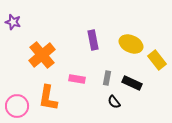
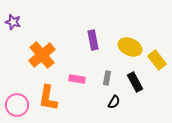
yellow ellipse: moved 1 px left, 3 px down
black rectangle: moved 3 px right, 1 px up; rotated 36 degrees clockwise
black semicircle: rotated 112 degrees counterclockwise
pink circle: moved 1 px up
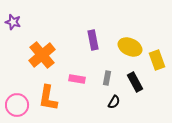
yellow rectangle: rotated 18 degrees clockwise
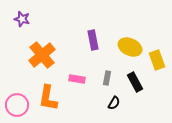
purple star: moved 9 px right, 3 px up
black semicircle: moved 1 px down
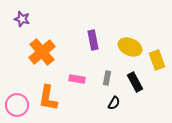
orange cross: moved 3 px up
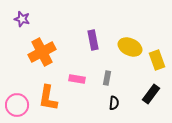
orange cross: rotated 12 degrees clockwise
black rectangle: moved 16 px right, 12 px down; rotated 66 degrees clockwise
black semicircle: rotated 24 degrees counterclockwise
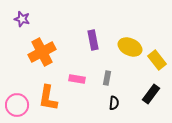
yellow rectangle: rotated 18 degrees counterclockwise
